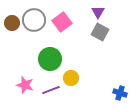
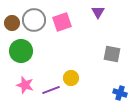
pink square: rotated 18 degrees clockwise
gray square: moved 12 px right, 22 px down; rotated 18 degrees counterclockwise
green circle: moved 29 px left, 8 px up
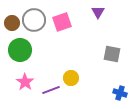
green circle: moved 1 px left, 1 px up
pink star: moved 3 px up; rotated 18 degrees clockwise
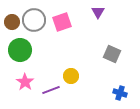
brown circle: moved 1 px up
gray square: rotated 12 degrees clockwise
yellow circle: moved 2 px up
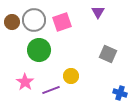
green circle: moved 19 px right
gray square: moved 4 px left
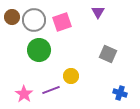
brown circle: moved 5 px up
pink star: moved 1 px left, 12 px down
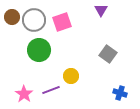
purple triangle: moved 3 px right, 2 px up
gray square: rotated 12 degrees clockwise
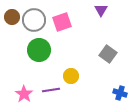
purple line: rotated 12 degrees clockwise
